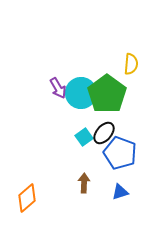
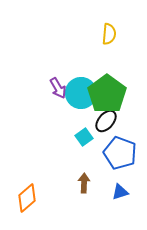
yellow semicircle: moved 22 px left, 30 px up
black ellipse: moved 2 px right, 12 px up
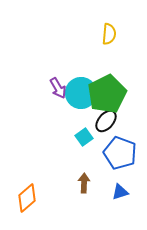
green pentagon: rotated 9 degrees clockwise
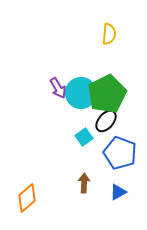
blue triangle: moved 2 px left; rotated 12 degrees counterclockwise
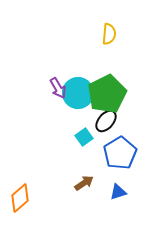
cyan circle: moved 3 px left
blue pentagon: rotated 20 degrees clockwise
brown arrow: rotated 54 degrees clockwise
blue triangle: rotated 12 degrees clockwise
orange diamond: moved 7 px left
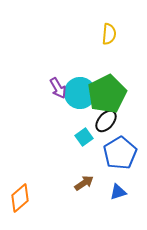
cyan circle: moved 2 px right
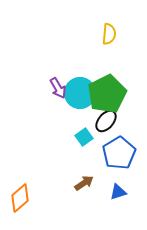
blue pentagon: moved 1 px left
